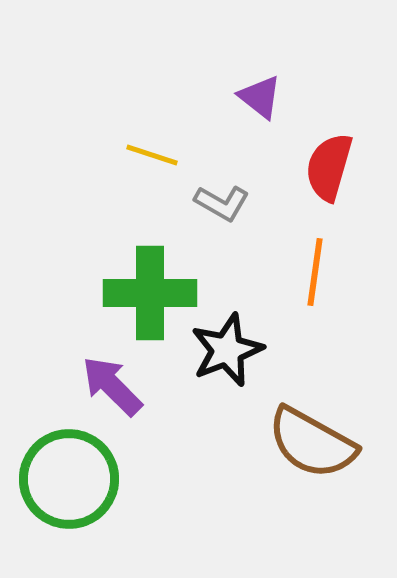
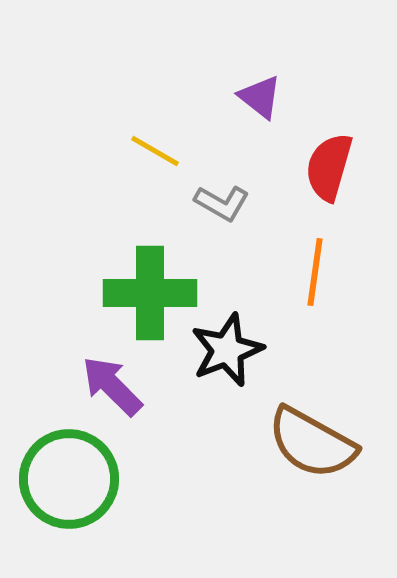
yellow line: moved 3 px right, 4 px up; rotated 12 degrees clockwise
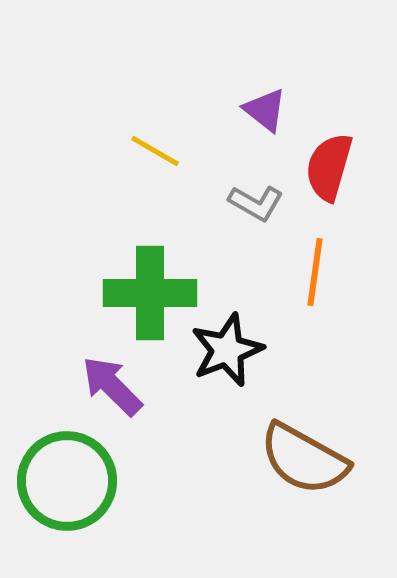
purple triangle: moved 5 px right, 13 px down
gray L-shape: moved 34 px right
brown semicircle: moved 8 px left, 16 px down
green circle: moved 2 px left, 2 px down
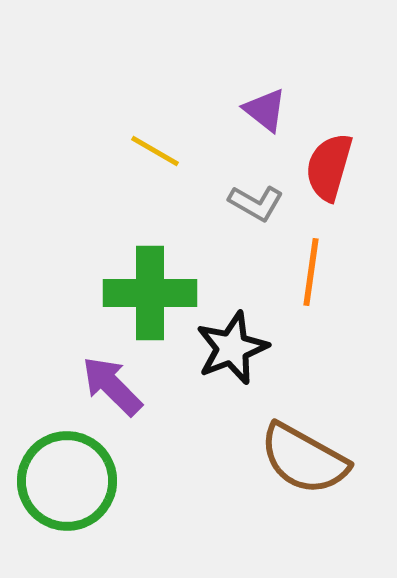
orange line: moved 4 px left
black star: moved 5 px right, 2 px up
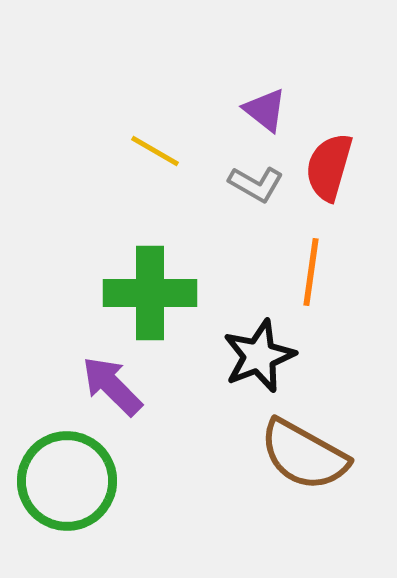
gray L-shape: moved 19 px up
black star: moved 27 px right, 8 px down
brown semicircle: moved 4 px up
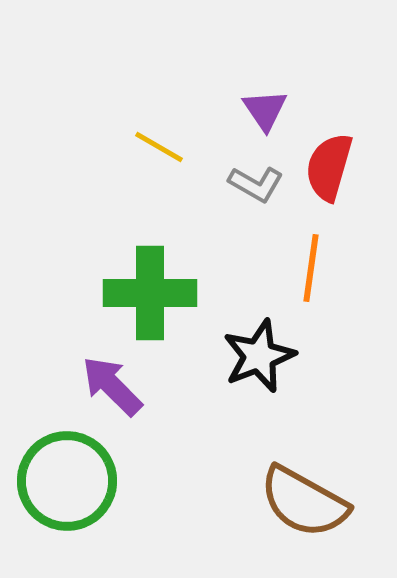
purple triangle: rotated 18 degrees clockwise
yellow line: moved 4 px right, 4 px up
orange line: moved 4 px up
brown semicircle: moved 47 px down
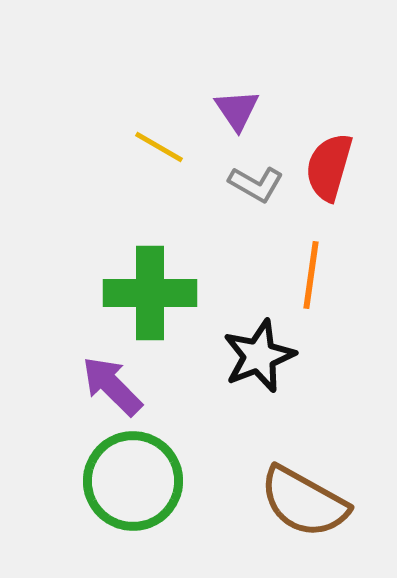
purple triangle: moved 28 px left
orange line: moved 7 px down
green circle: moved 66 px right
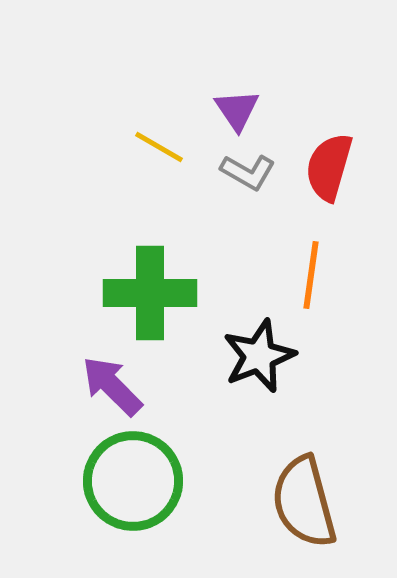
gray L-shape: moved 8 px left, 12 px up
brown semicircle: rotated 46 degrees clockwise
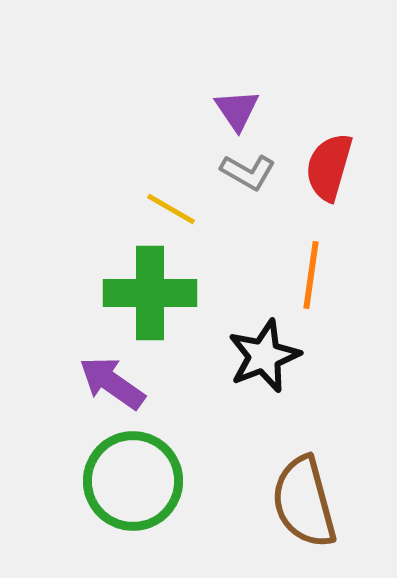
yellow line: moved 12 px right, 62 px down
black star: moved 5 px right
purple arrow: moved 3 px up; rotated 10 degrees counterclockwise
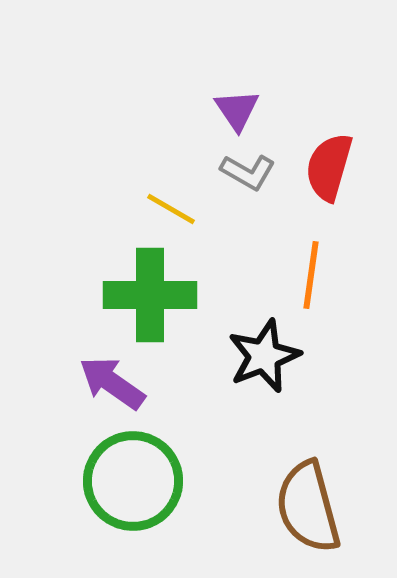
green cross: moved 2 px down
brown semicircle: moved 4 px right, 5 px down
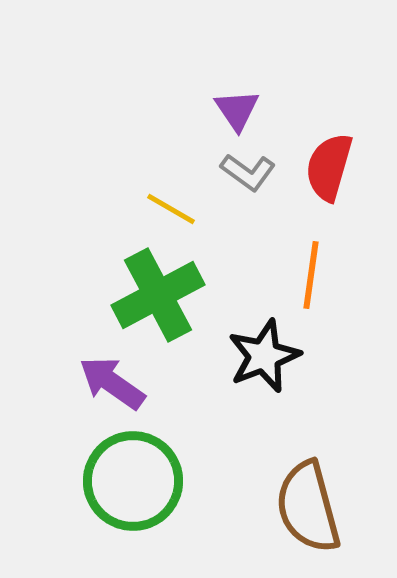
gray L-shape: rotated 6 degrees clockwise
green cross: moved 8 px right; rotated 28 degrees counterclockwise
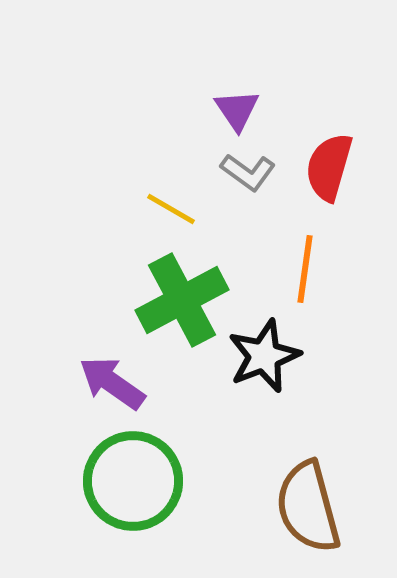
orange line: moved 6 px left, 6 px up
green cross: moved 24 px right, 5 px down
